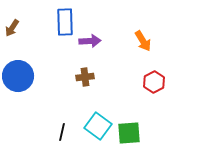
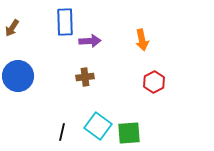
orange arrow: moved 1 px left, 1 px up; rotated 20 degrees clockwise
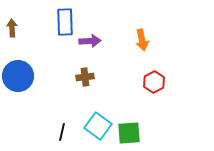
brown arrow: rotated 144 degrees clockwise
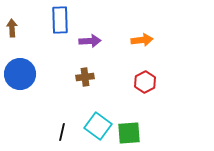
blue rectangle: moved 5 px left, 2 px up
orange arrow: rotated 85 degrees counterclockwise
blue circle: moved 2 px right, 2 px up
red hexagon: moved 9 px left
